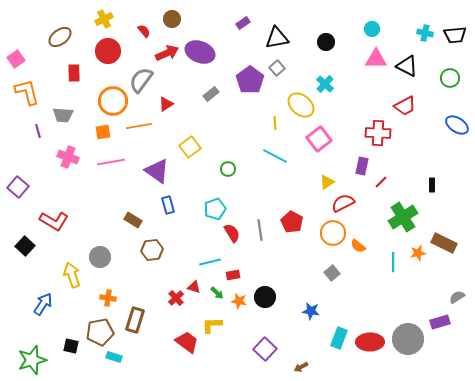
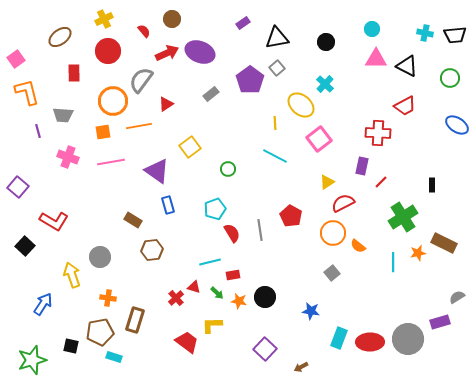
red pentagon at (292, 222): moved 1 px left, 6 px up
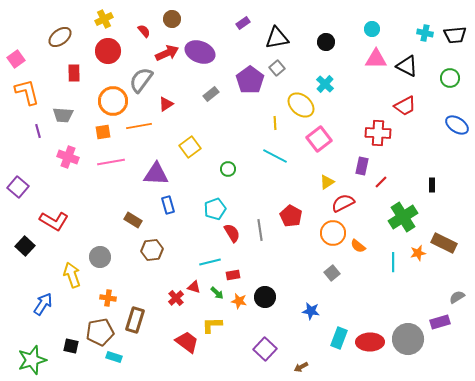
purple triangle at (157, 171): moved 1 px left, 3 px down; rotated 32 degrees counterclockwise
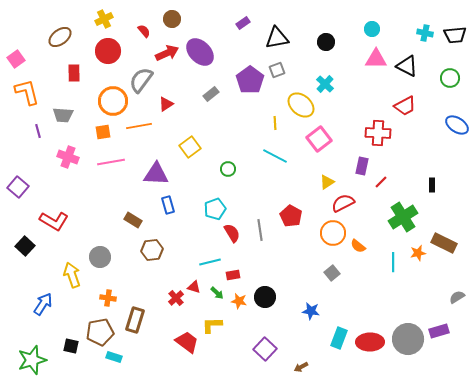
purple ellipse at (200, 52): rotated 24 degrees clockwise
gray square at (277, 68): moved 2 px down; rotated 21 degrees clockwise
purple rectangle at (440, 322): moved 1 px left, 9 px down
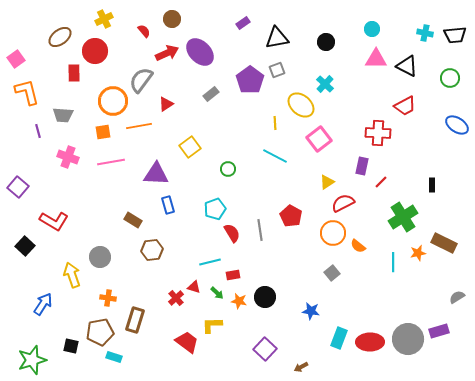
red circle at (108, 51): moved 13 px left
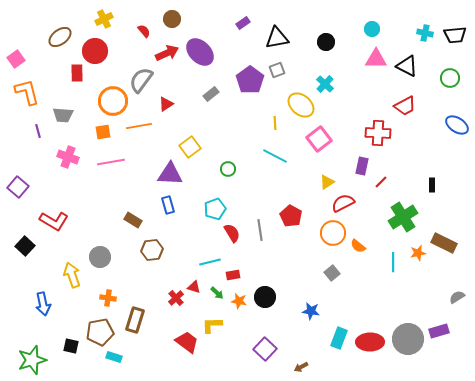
red rectangle at (74, 73): moved 3 px right
purple triangle at (156, 174): moved 14 px right
blue arrow at (43, 304): rotated 135 degrees clockwise
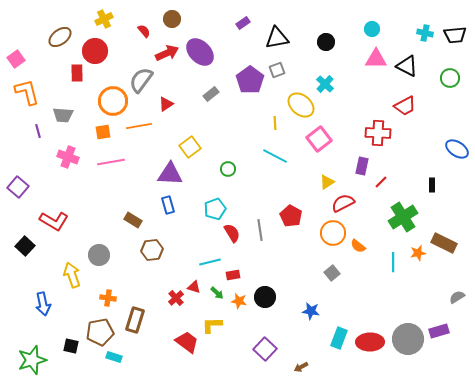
blue ellipse at (457, 125): moved 24 px down
gray circle at (100, 257): moved 1 px left, 2 px up
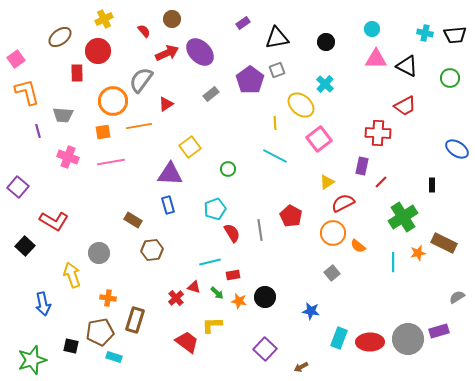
red circle at (95, 51): moved 3 px right
gray circle at (99, 255): moved 2 px up
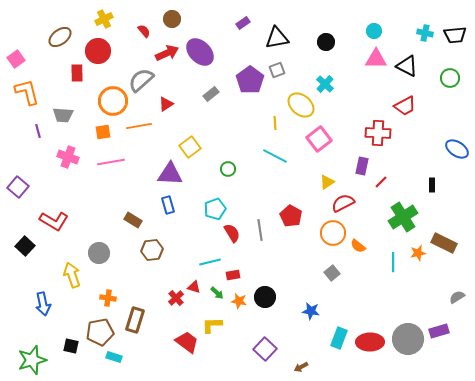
cyan circle at (372, 29): moved 2 px right, 2 px down
gray semicircle at (141, 80): rotated 12 degrees clockwise
